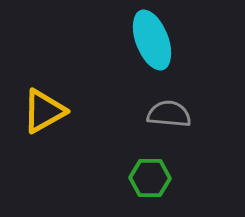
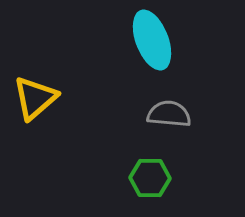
yellow triangle: moved 9 px left, 13 px up; rotated 12 degrees counterclockwise
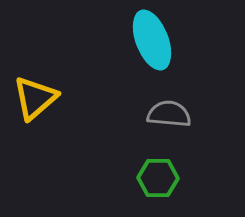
green hexagon: moved 8 px right
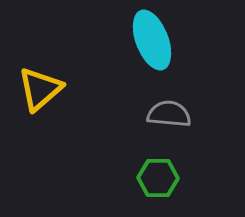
yellow triangle: moved 5 px right, 9 px up
